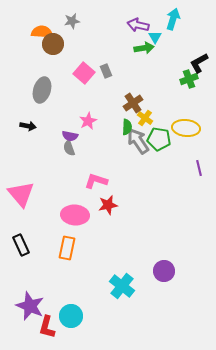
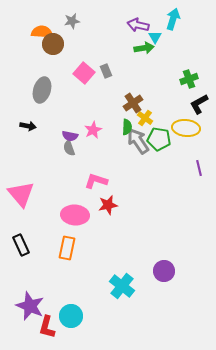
black L-shape: moved 41 px down
pink star: moved 5 px right, 9 px down
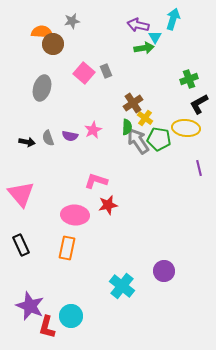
gray ellipse: moved 2 px up
black arrow: moved 1 px left, 16 px down
gray semicircle: moved 21 px left, 10 px up
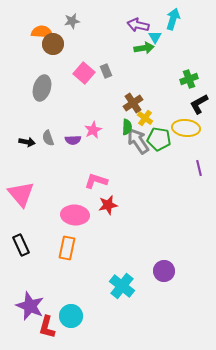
purple semicircle: moved 3 px right, 4 px down; rotated 14 degrees counterclockwise
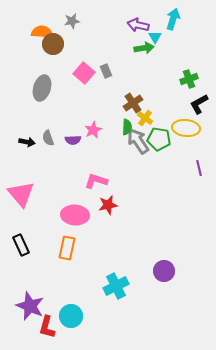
cyan cross: moved 6 px left; rotated 25 degrees clockwise
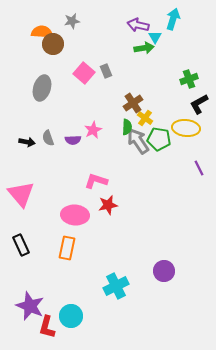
purple line: rotated 14 degrees counterclockwise
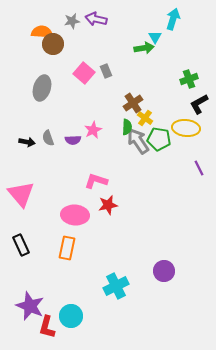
purple arrow: moved 42 px left, 6 px up
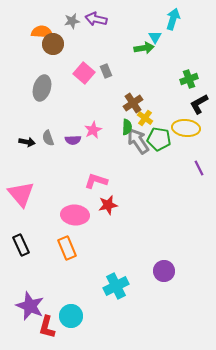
orange rectangle: rotated 35 degrees counterclockwise
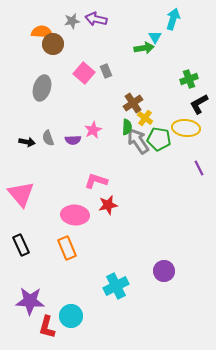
purple star: moved 5 px up; rotated 20 degrees counterclockwise
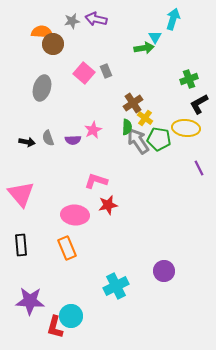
black rectangle: rotated 20 degrees clockwise
red L-shape: moved 8 px right
